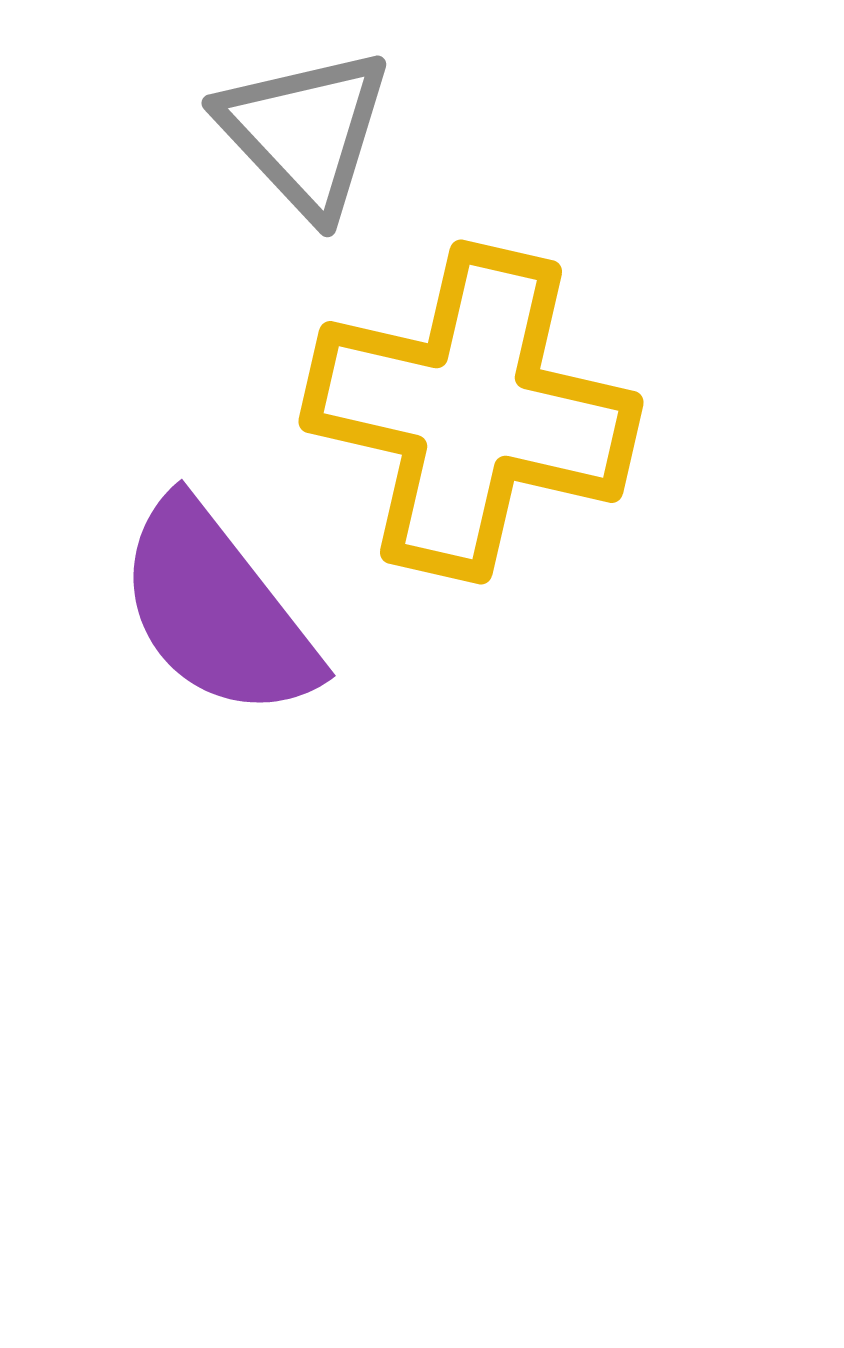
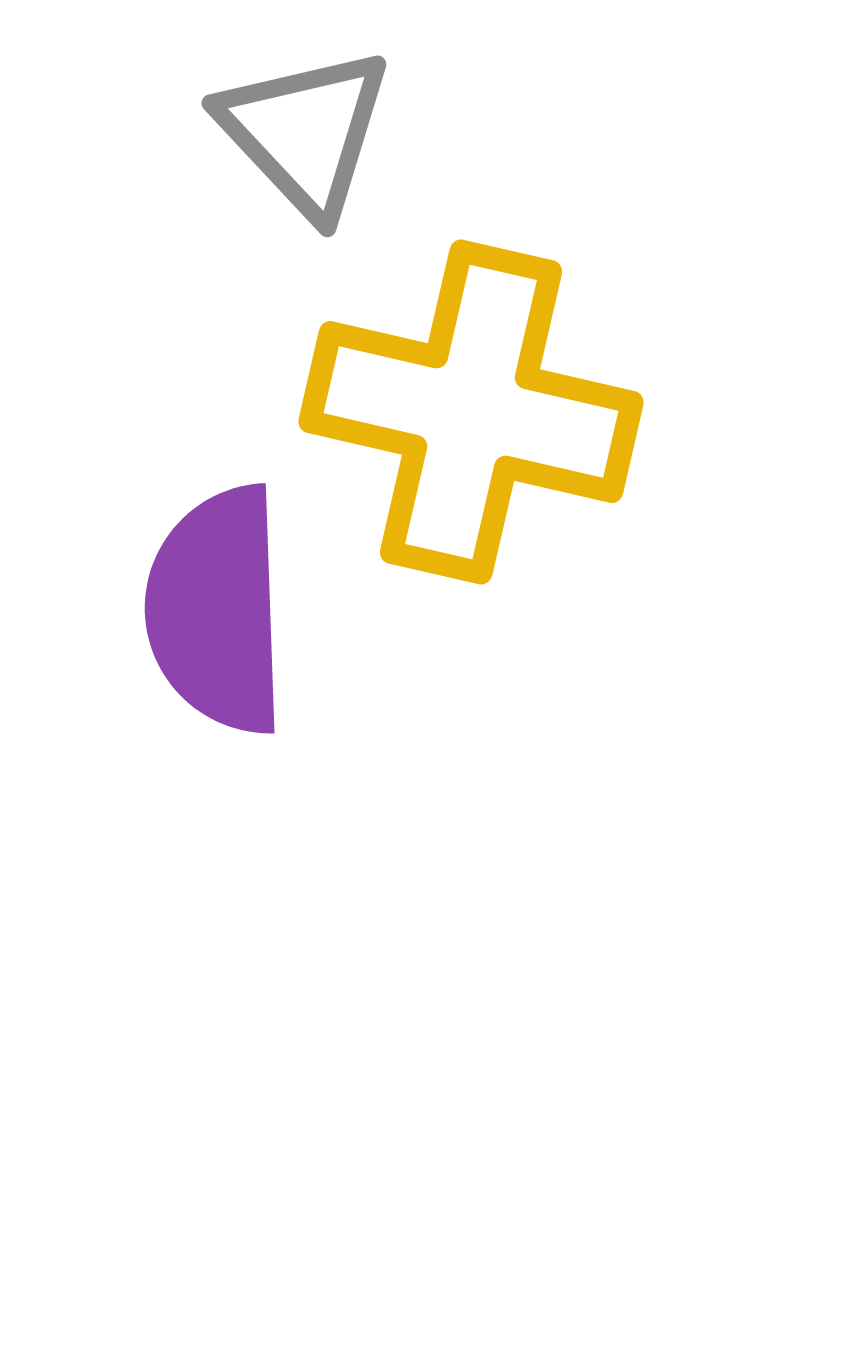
purple semicircle: rotated 36 degrees clockwise
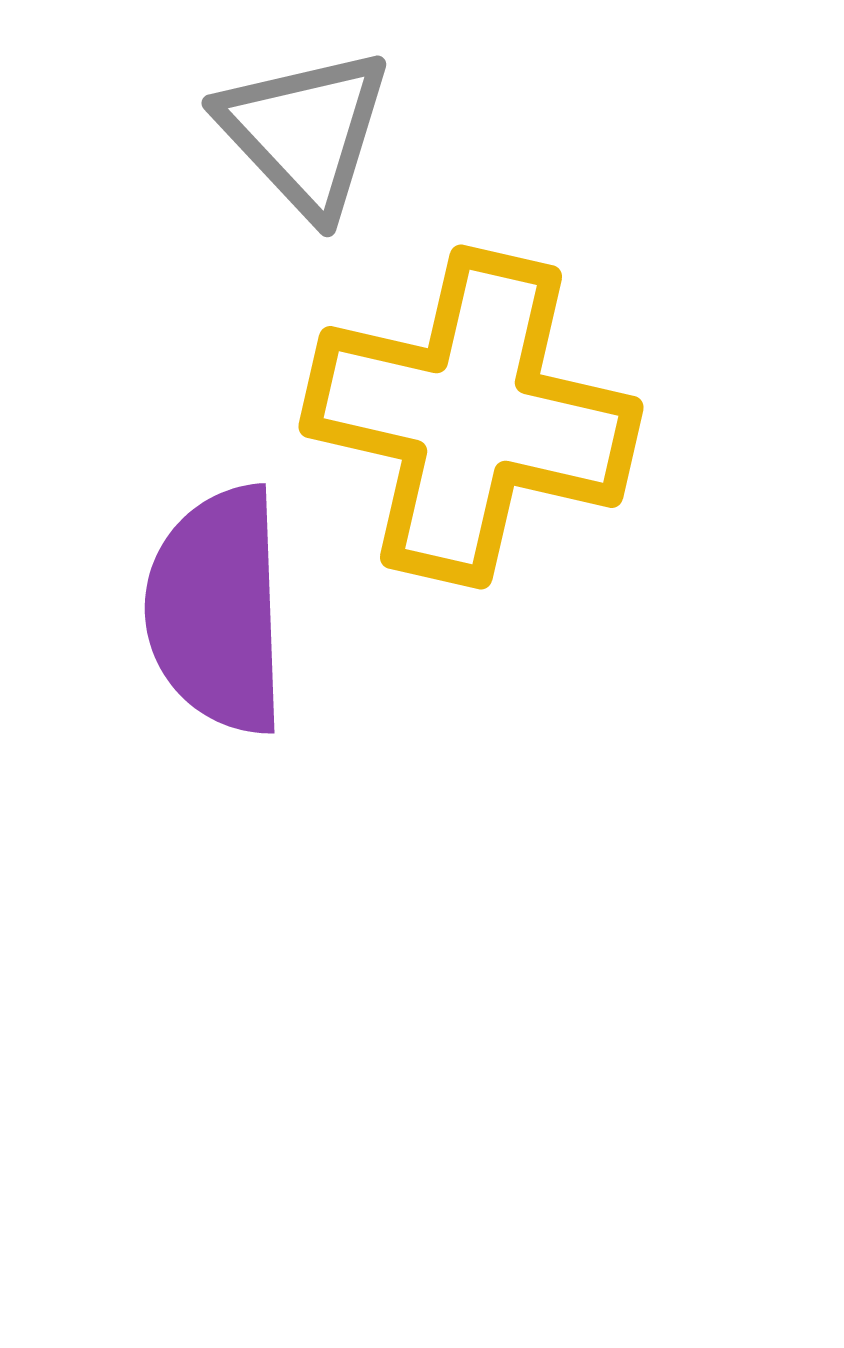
yellow cross: moved 5 px down
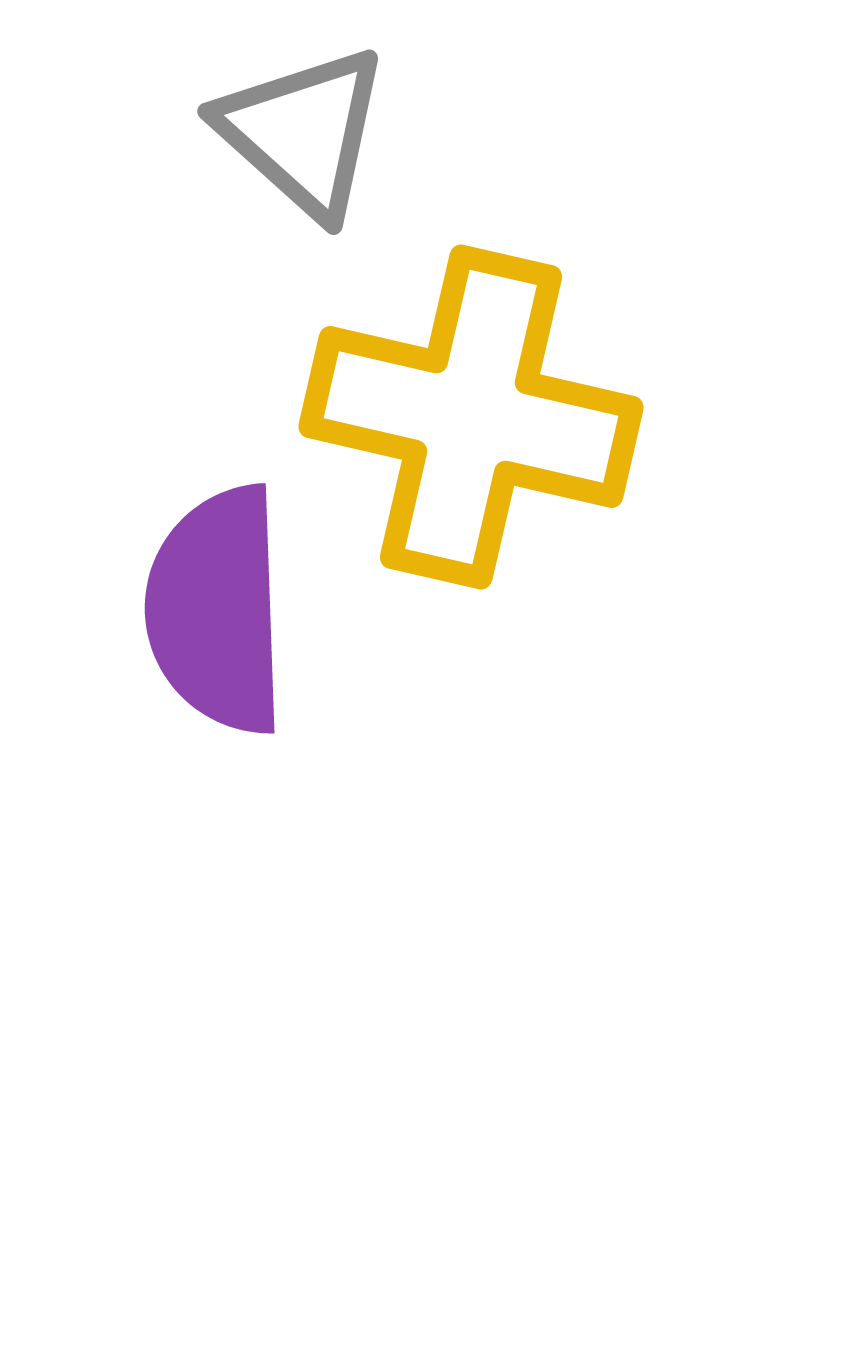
gray triangle: moved 2 px left; rotated 5 degrees counterclockwise
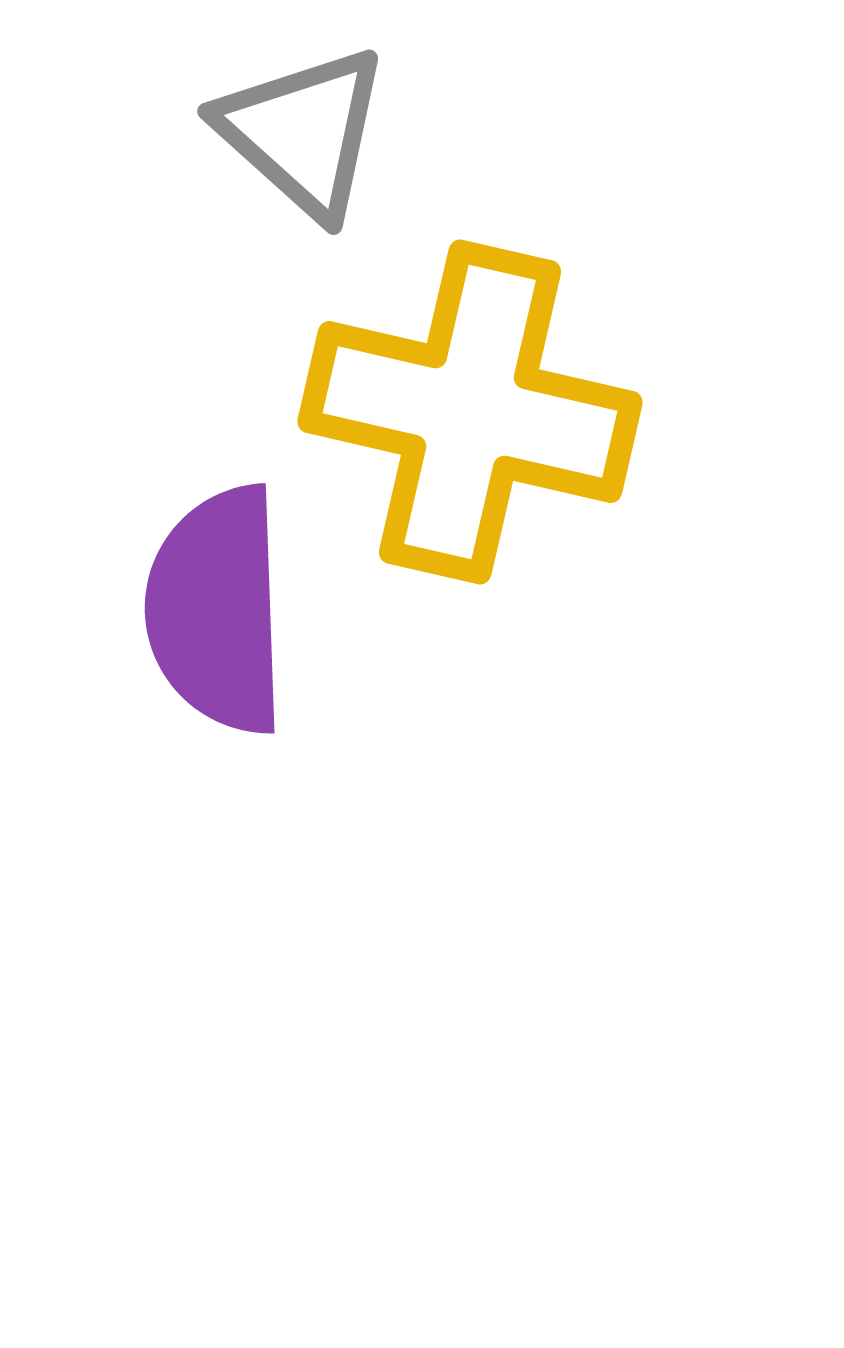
yellow cross: moved 1 px left, 5 px up
